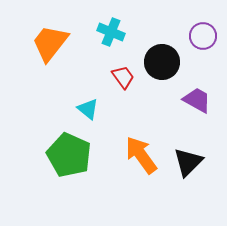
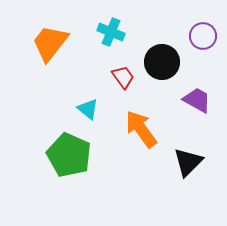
orange arrow: moved 26 px up
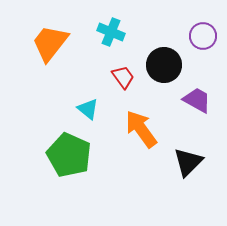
black circle: moved 2 px right, 3 px down
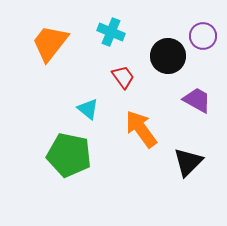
black circle: moved 4 px right, 9 px up
green pentagon: rotated 12 degrees counterclockwise
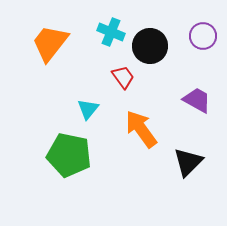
black circle: moved 18 px left, 10 px up
cyan triangle: rotated 30 degrees clockwise
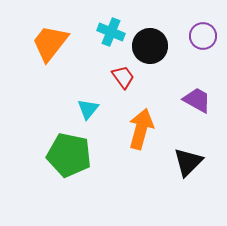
orange arrow: rotated 51 degrees clockwise
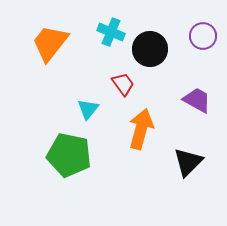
black circle: moved 3 px down
red trapezoid: moved 7 px down
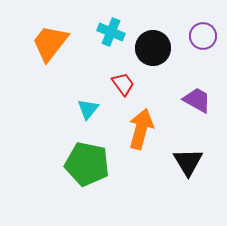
black circle: moved 3 px right, 1 px up
green pentagon: moved 18 px right, 9 px down
black triangle: rotated 16 degrees counterclockwise
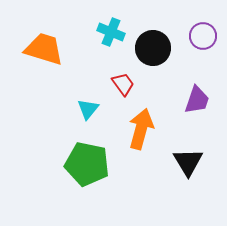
orange trapezoid: moved 6 px left, 6 px down; rotated 69 degrees clockwise
purple trapezoid: rotated 80 degrees clockwise
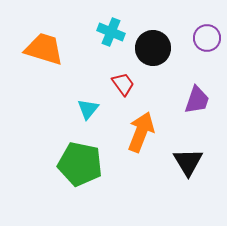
purple circle: moved 4 px right, 2 px down
orange arrow: moved 3 px down; rotated 6 degrees clockwise
green pentagon: moved 7 px left
